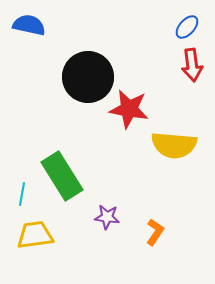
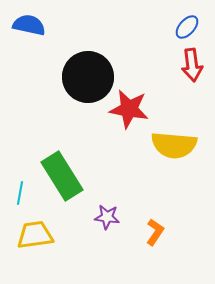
cyan line: moved 2 px left, 1 px up
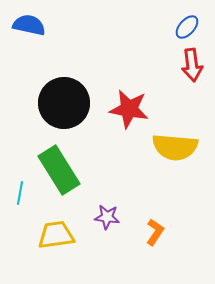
black circle: moved 24 px left, 26 px down
yellow semicircle: moved 1 px right, 2 px down
green rectangle: moved 3 px left, 6 px up
yellow trapezoid: moved 21 px right
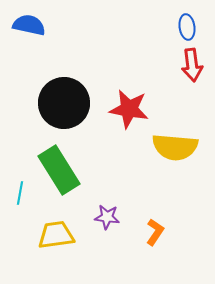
blue ellipse: rotated 50 degrees counterclockwise
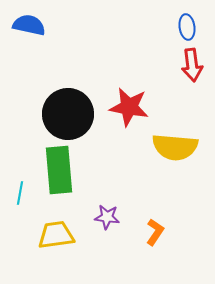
black circle: moved 4 px right, 11 px down
red star: moved 2 px up
green rectangle: rotated 27 degrees clockwise
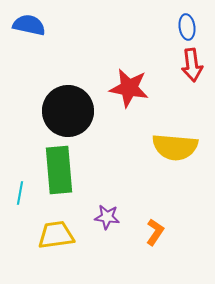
red star: moved 19 px up
black circle: moved 3 px up
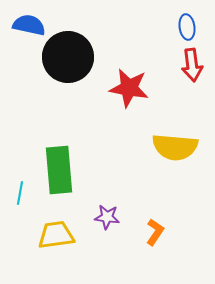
black circle: moved 54 px up
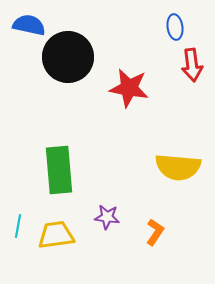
blue ellipse: moved 12 px left
yellow semicircle: moved 3 px right, 20 px down
cyan line: moved 2 px left, 33 px down
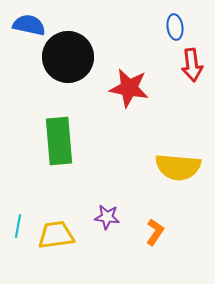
green rectangle: moved 29 px up
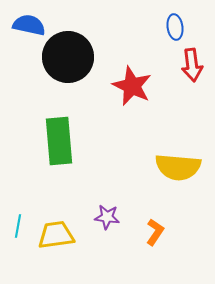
red star: moved 3 px right, 2 px up; rotated 15 degrees clockwise
